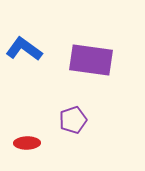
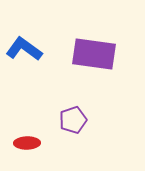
purple rectangle: moved 3 px right, 6 px up
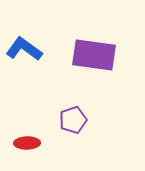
purple rectangle: moved 1 px down
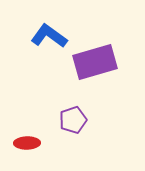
blue L-shape: moved 25 px right, 13 px up
purple rectangle: moved 1 px right, 7 px down; rotated 24 degrees counterclockwise
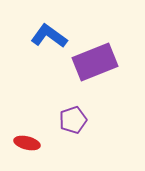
purple rectangle: rotated 6 degrees counterclockwise
red ellipse: rotated 15 degrees clockwise
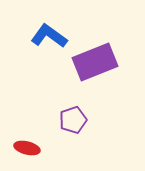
red ellipse: moved 5 px down
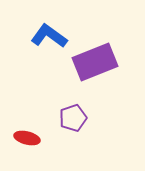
purple pentagon: moved 2 px up
red ellipse: moved 10 px up
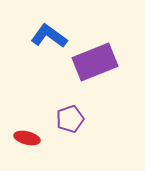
purple pentagon: moved 3 px left, 1 px down
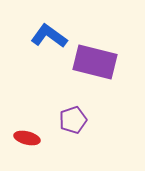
purple rectangle: rotated 36 degrees clockwise
purple pentagon: moved 3 px right, 1 px down
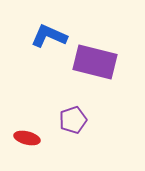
blue L-shape: rotated 12 degrees counterclockwise
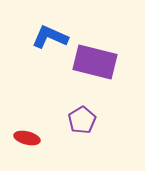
blue L-shape: moved 1 px right, 1 px down
purple pentagon: moved 9 px right; rotated 12 degrees counterclockwise
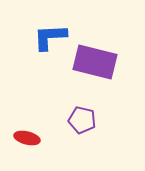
blue L-shape: rotated 27 degrees counterclockwise
purple pentagon: rotated 28 degrees counterclockwise
